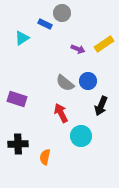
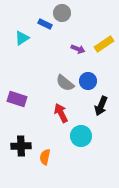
black cross: moved 3 px right, 2 px down
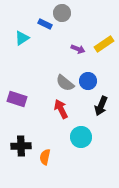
red arrow: moved 4 px up
cyan circle: moved 1 px down
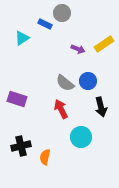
black arrow: moved 1 px down; rotated 36 degrees counterclockwise
black cross: rotated 12 degrees counterclockwise
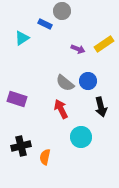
gray circle: moved 2 px up
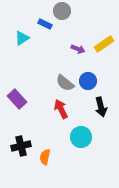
purple rectangle: rotated 30 degrees clockwise
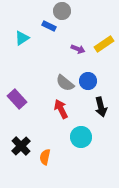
blue rectangle: moved 4 px right, 2 px down
black cross: rotated 30 degrees counterclockwise
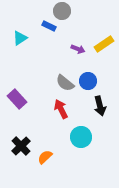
cyan triangle: moved 2 px left
black arrow: moved 1 px left, 1 px up
orange semicircle: rotated 35 degrees clockwise
